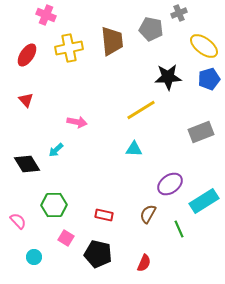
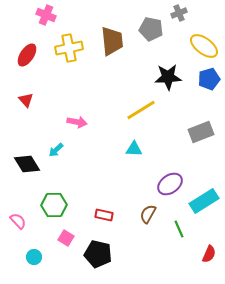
red semicircle: moved 65 px right, 9 px up
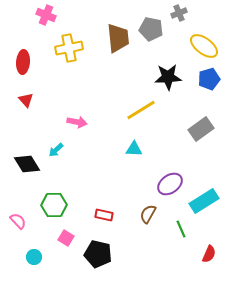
brown trapezoid: moved 6 px right, 3 px up
red ellipse: moved 4 px left, 7 px down; rotated 30 degrees counterclockwise
gray rectangle: moved 3 px up; rotated 15 degrees counterclockwise
green line: moved 2 px right
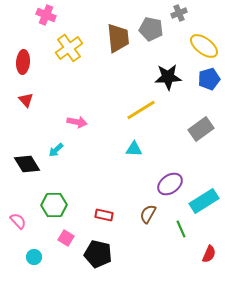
yellow cross: rotated 24 degrees counterclockwise
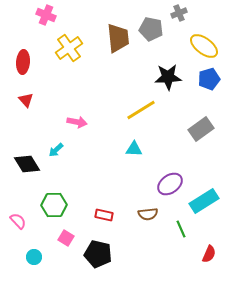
brown semicircle: rotated 126 degrees counterclockwise
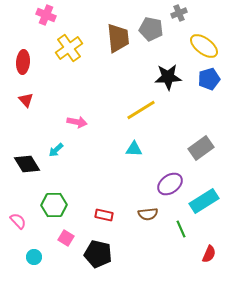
gray rectangle: moved 19 px down
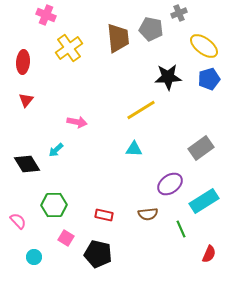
red triangle: rotated 21 degrees clockwise
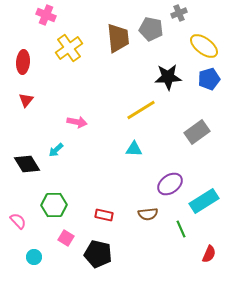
gray rectangle: moved 4 px left, 16 px up
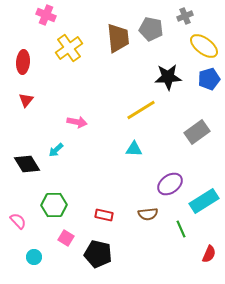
gray cross: moved 6 px right, 3 px down
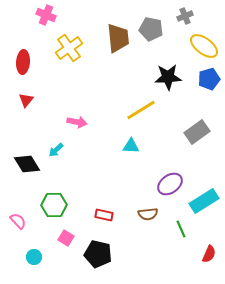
cyan triangle: moved 3 px left, 3 px up
